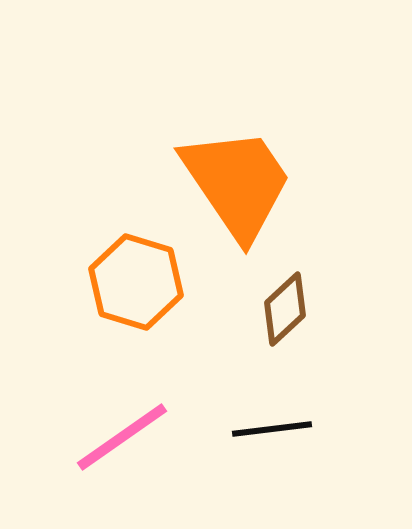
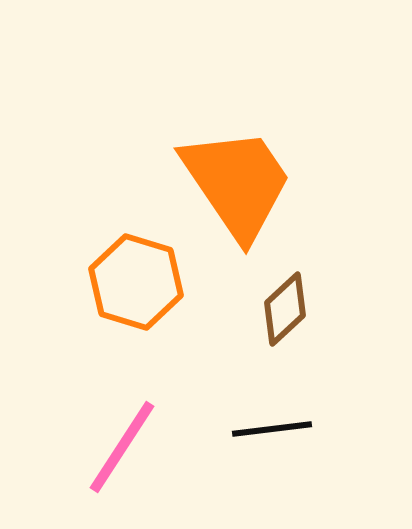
pink line: moved 10 px down; rotated 22 degrees counterclockwise
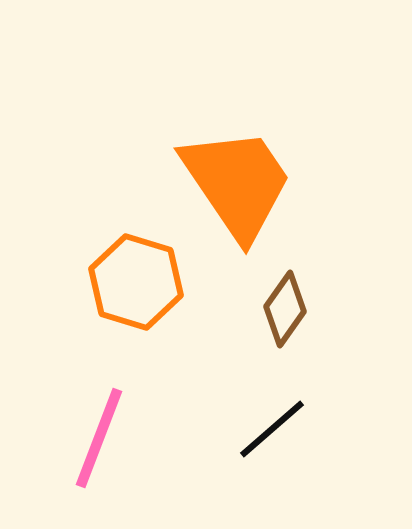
brown diamond: rotated 12 degrees counterclockwise
black line: rotated 34 degrees counterclockwise
pink line: moved 23 px left, 9 px up; rotated 12 degrees counterclockwise
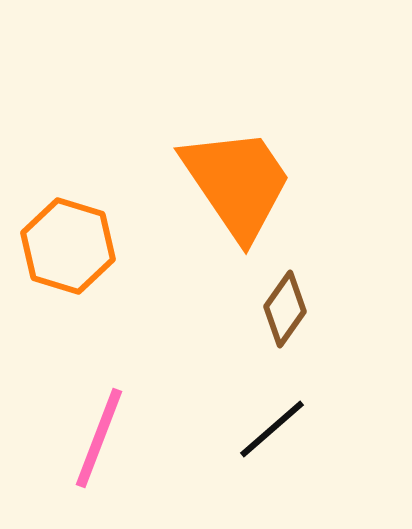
orange hexagon: moved 68 px left, 36 px up
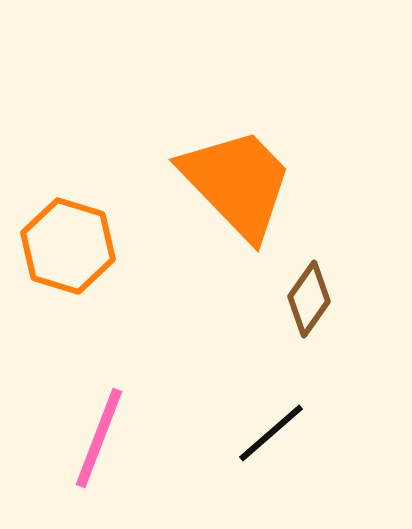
orange trapezoid: rotated 10 degrees counterclockwise
brown diamond: moved 24 px right, 10 px up
black line: moved 1 px left, 4 px down
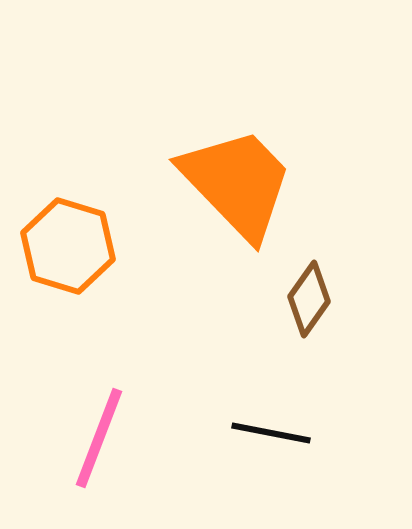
black line: rotated 52 degrees clockwise
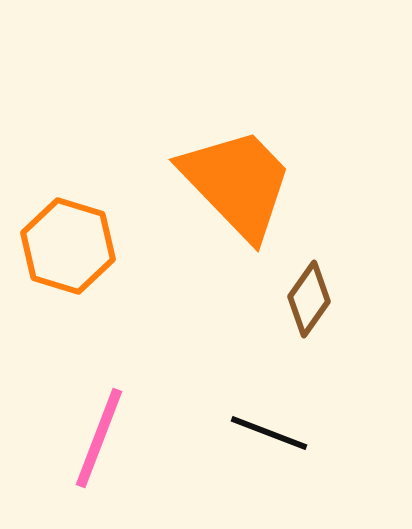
black line: moved 2 px left; rotated 10 degrees clockwise
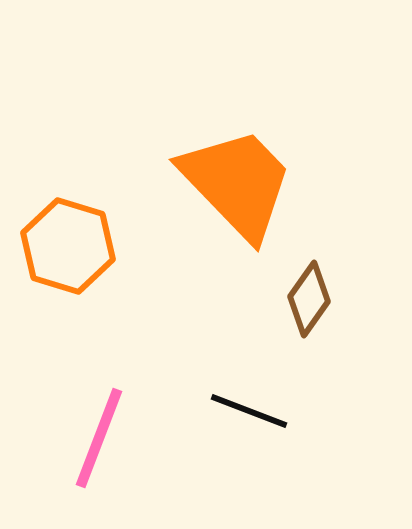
black line: moved 20 px left, 22 px up
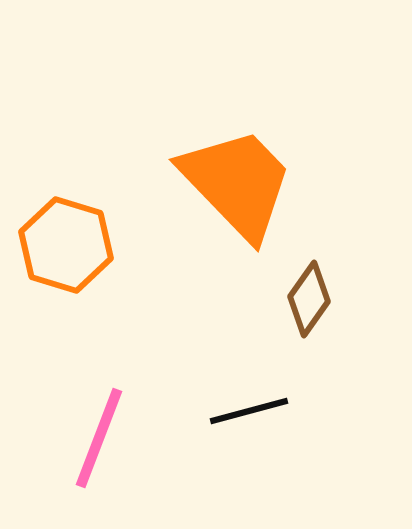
orange hexagon: moved 2 px left, 1 px up
black line: rotated 36 degrees counterclockwise
